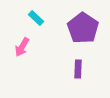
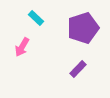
purple pentagon: rotated 20 degrees clockwise
purple rectangle: rotated 42 degrees clockwise
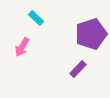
purple pentagon: moved 8 px right, 6 px down
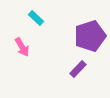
purple pentagon: moved 1 px left, 2 px down
pink arrow: rotated 60 degrees counterclockwise
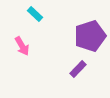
cyan rectangle: moved 1 px left, 4 px up
pink arrow: moved 1 px up
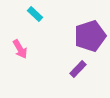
pink arrow: moved 2 px left, 3 px down
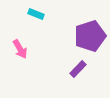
cyan rectangle: moved 1 px right; rotated 21 degrees counterclockwise
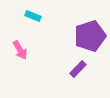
cyan rectangle: moved 3 px left, 2 px down
pink arrow: moved 1 px down
